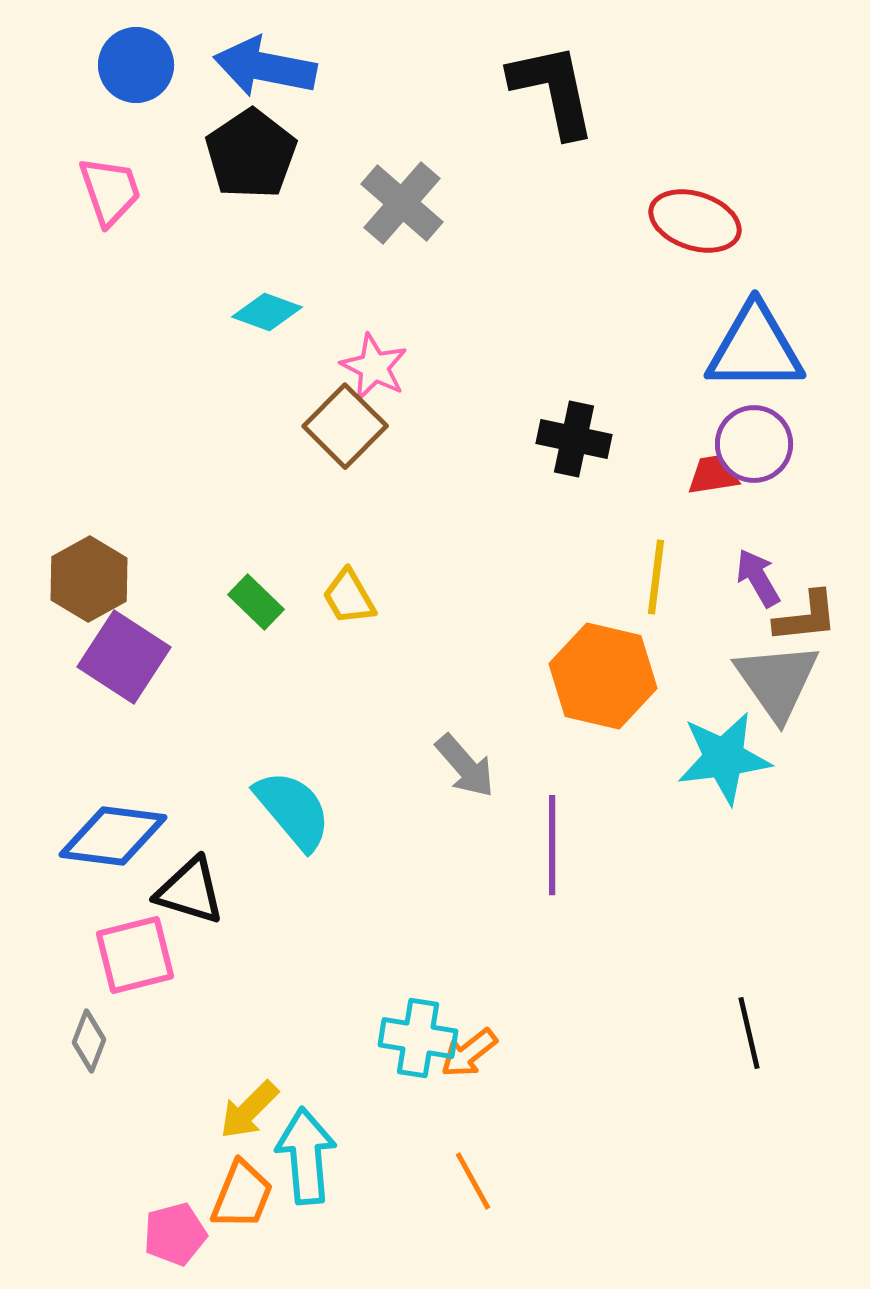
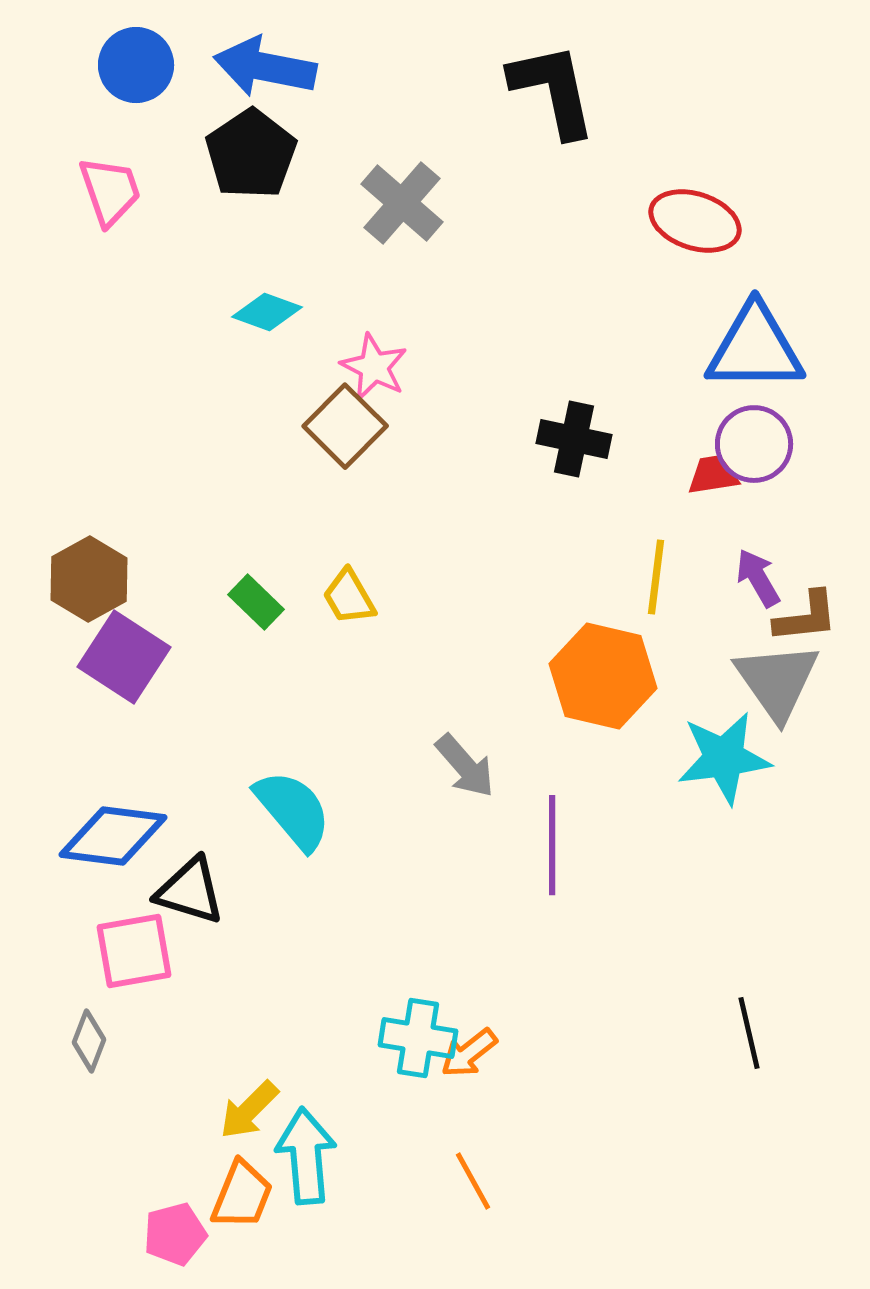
pink square: moved 1 px left, 4 px up; rotated 4 degrees clockwise
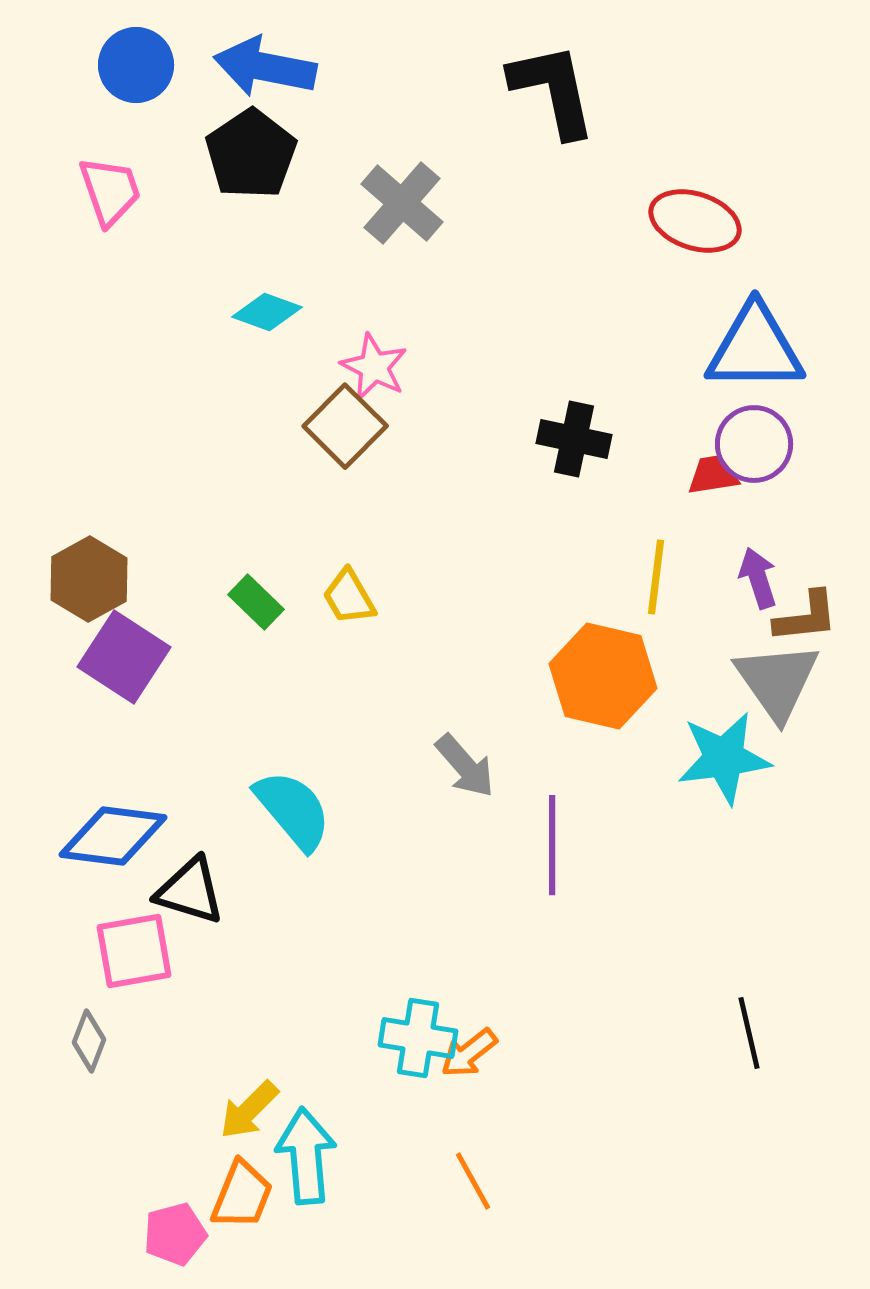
purple arrow: rotated 12 degrees clockwise
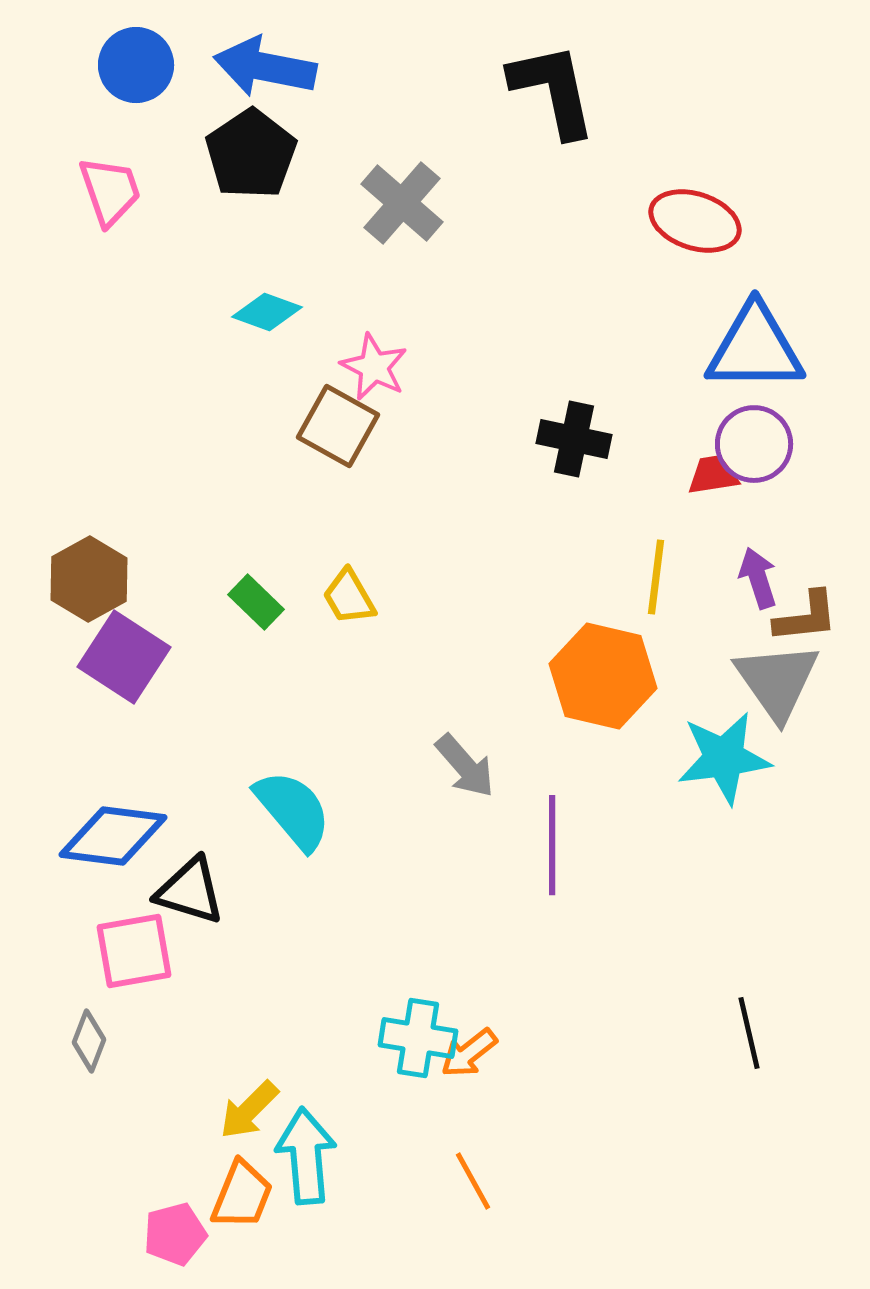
brown square: moved 7 px left; rotated 16 degrees counterclockwise
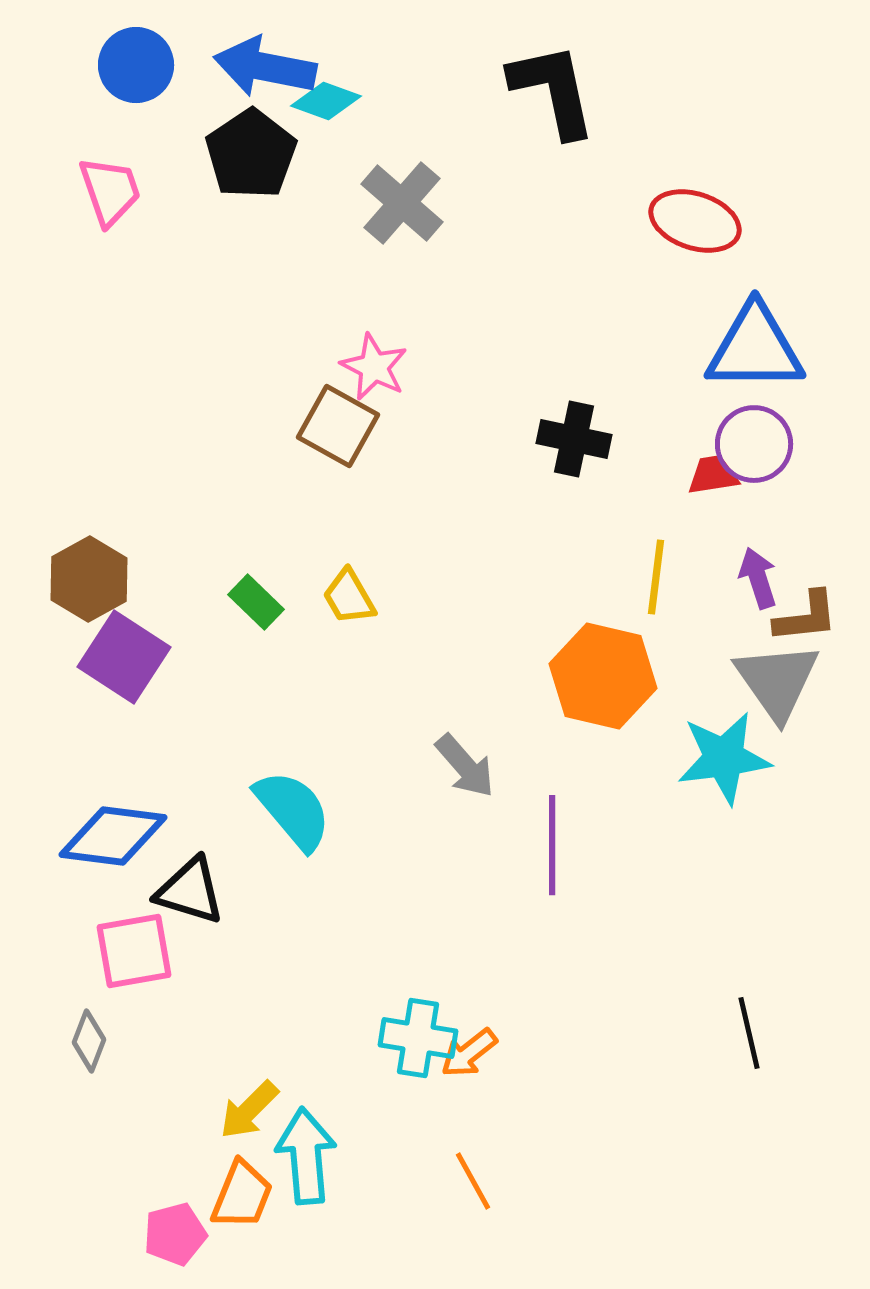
cyan diamond: moved 59 px right, 211 px up
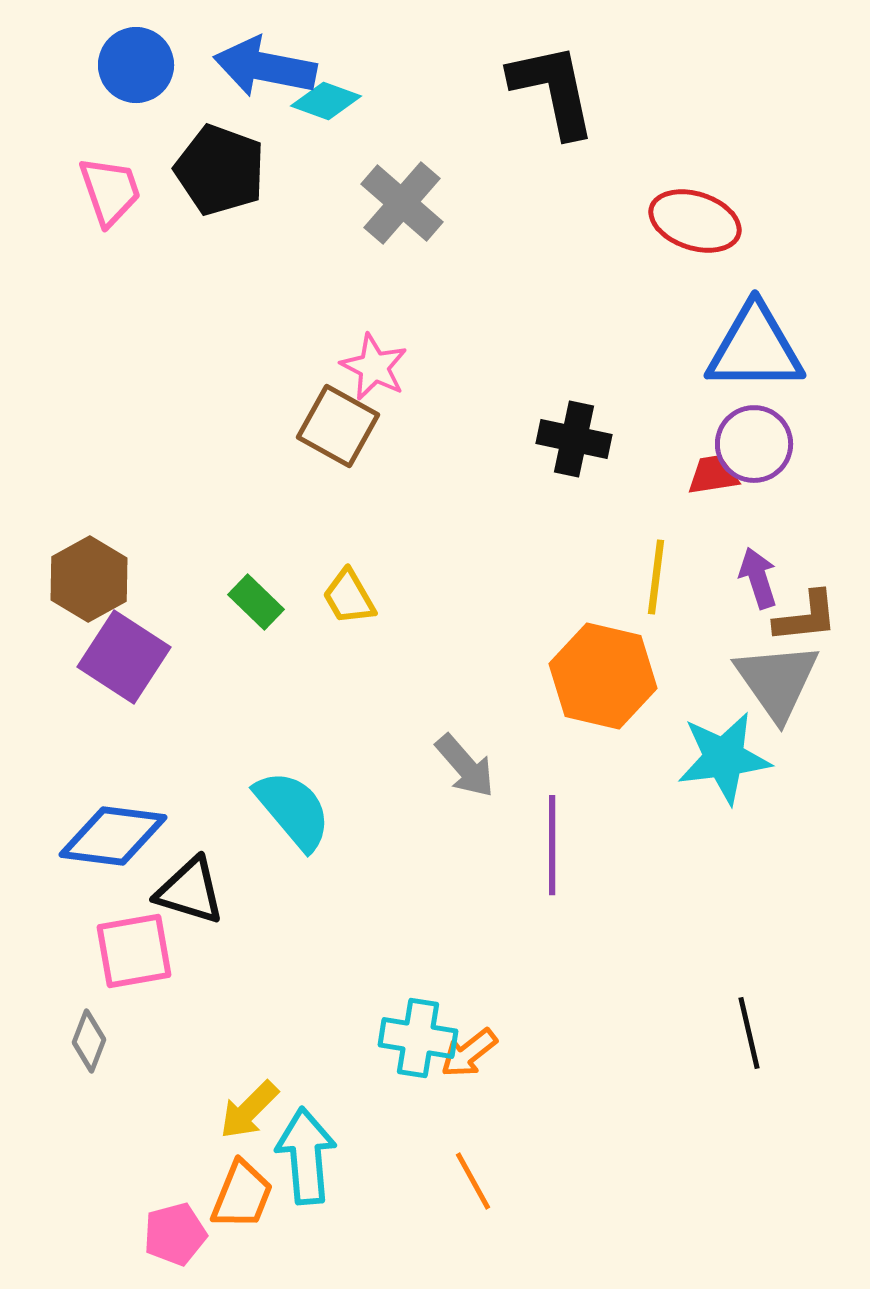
black pentagon: moved 31 px left, 16 px down; rotated 18 degrees counterclockwise
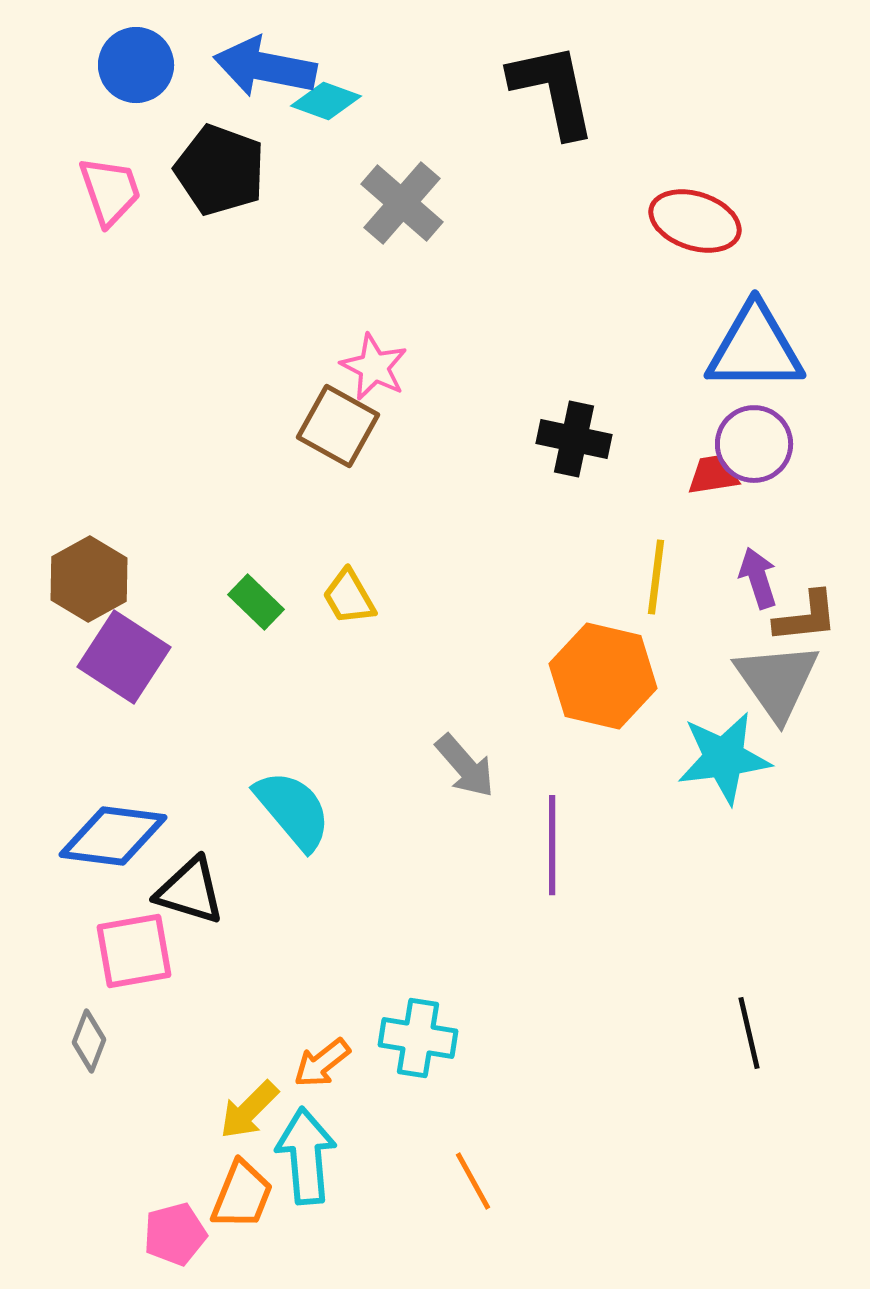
orange arrow: moved 147 px left, 10 px down
